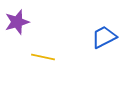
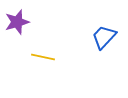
blue trapezoid: rotated 20 degrees counterclockwise
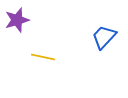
purple star: moved 2 px up
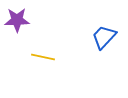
purple star: rotated 15 degrees clockwise
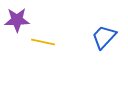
yellow line: moved 15 px up
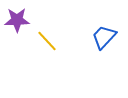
yellow line: moved 4 px right, 1 px up; rotated 35 degrees clockwise
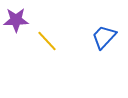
purple star: moved 1 px left
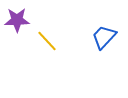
purple star: moved 1 px right
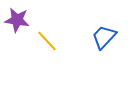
purple star: rotated 10 degrees clockwise
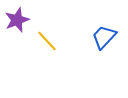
purple star: rotated 30 degrees counterclockwise
